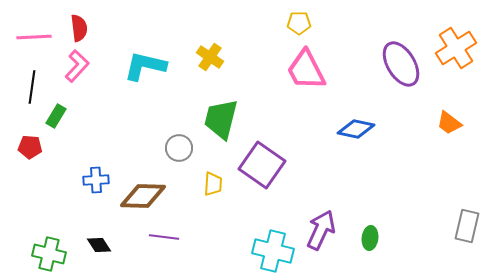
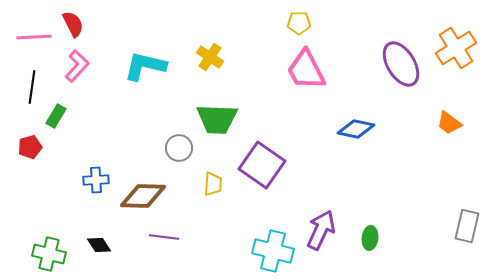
red semicircle: moved 6 px left, 4 px up; rotated 20 degrees counterclockwise
green trapezoid: moved 4 px left; rotated 102 degrees counterclockwise
red pentagon: rotated 20 degrees counterclockwise
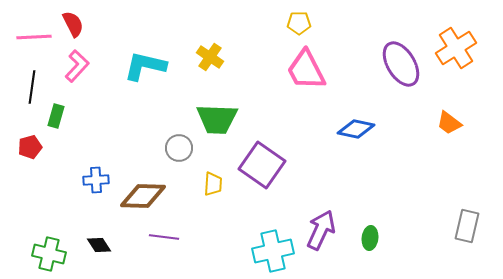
green rectangle: rotated 15 degrees counterclockwise
cyan cross: rotated 27 degrees counterclockwise
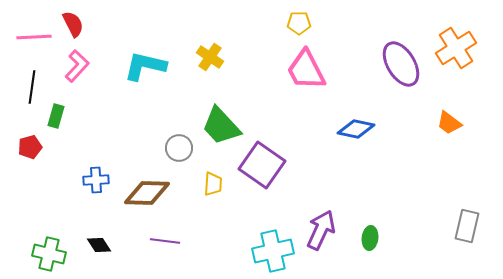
green trapezoid: moved 4 px right, 7 px down; rotated 45 degrees clockwise
brown diamond: moved 4 px right, 3 px up
purple line: moved 1 px right, 4 px down
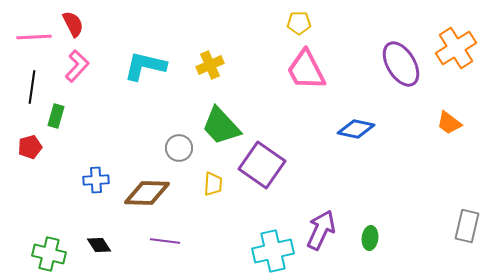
yellow cross: moved 8 px down; rotated 32 degrees clockwise
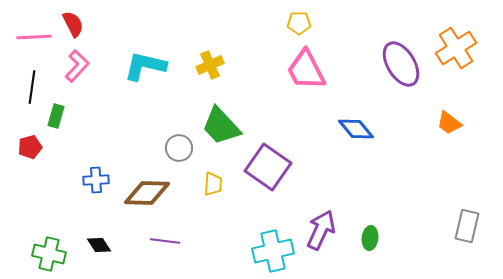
blue diamond: rotated 39 degrees clockwise
purple square: moved 6 px right, 2 px down
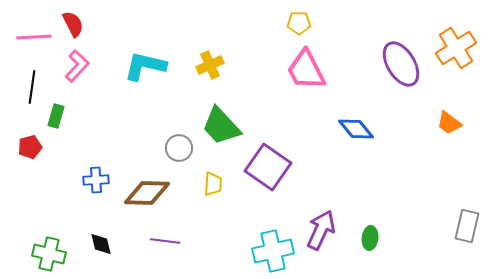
black diamond: moved 2 px right, 1 px up; rotated 20 degrees clockwise
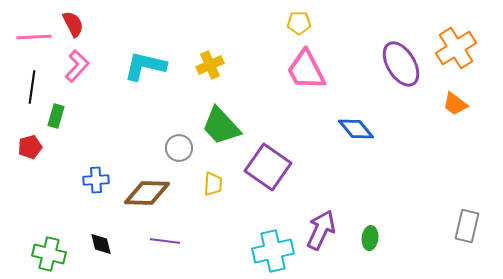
orange trapezoid: moved 6 px right, 19 px up
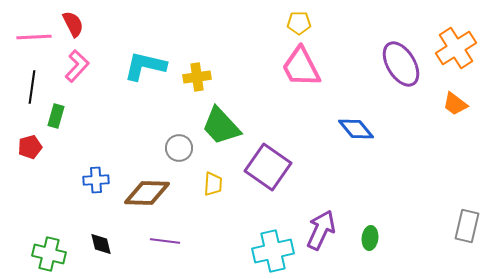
yellow cross: moved 13 px left, 12 px down; rotated 16 degrees clockwise
pink trapezoid: moved 5 px left, 3 px up
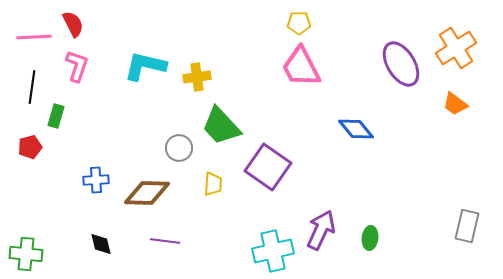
pink L-shape: rotated 24 degrees counterclockwise
green cross: moved 23 px left; rotated 8 degrees counterclockwise
